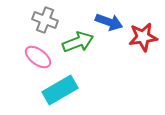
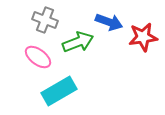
cyan rectangle: moved 1 px left, 1 px down
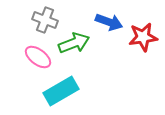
green arrow: moved 4 px left, 1 px down
cyan rectangle: moved 2 px right
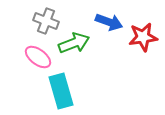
gray cross: moved 1 px right, 1 px down
cyan rectangle: rotated 76 degrees counterclockwise
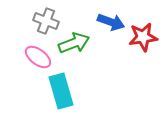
blue arrow: moved 2 px right
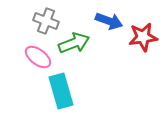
blue arrow: moved 2 px left, 1 px up
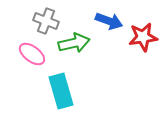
green arrow: rotated 8 degrees clockwise
pink ellipse: moved 6 px left, 3 px up
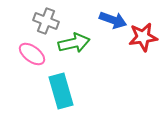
blue arrow: moved 4 px right, 1 px up
